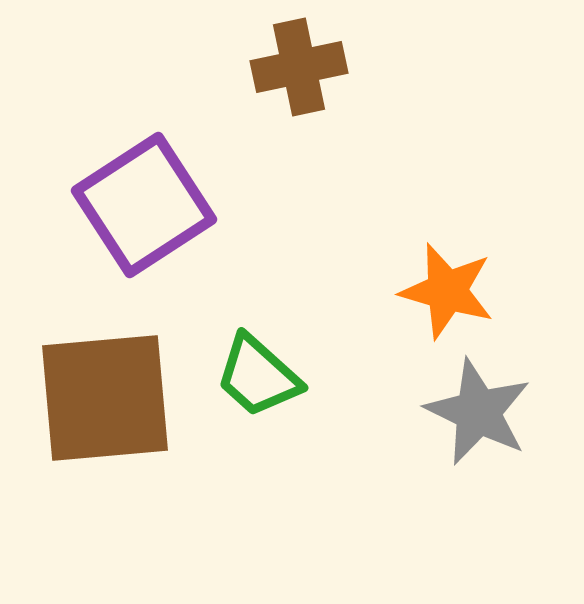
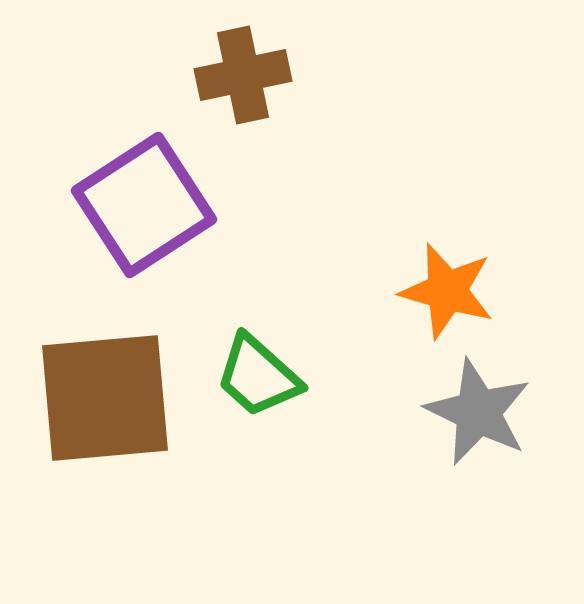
brown cross: moved 56 px left, 8 px down
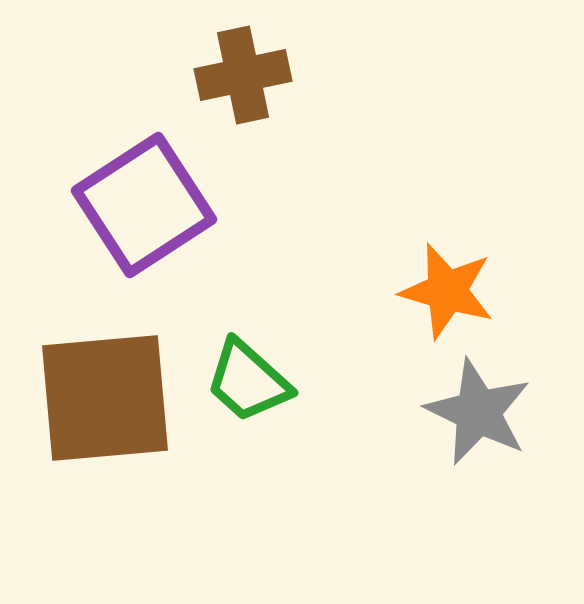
green trapezoid: moved 10 px left, 5 px down
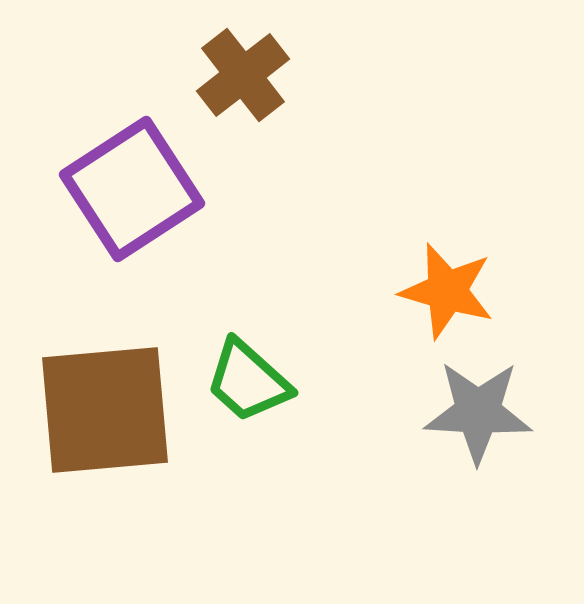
brown cross: rotated 26 degrees counterclockwise
purple square: moved 12 px left, 16 px up
brown square: moved 12 px down
gray star: rotated 23 degrees counterclockwise
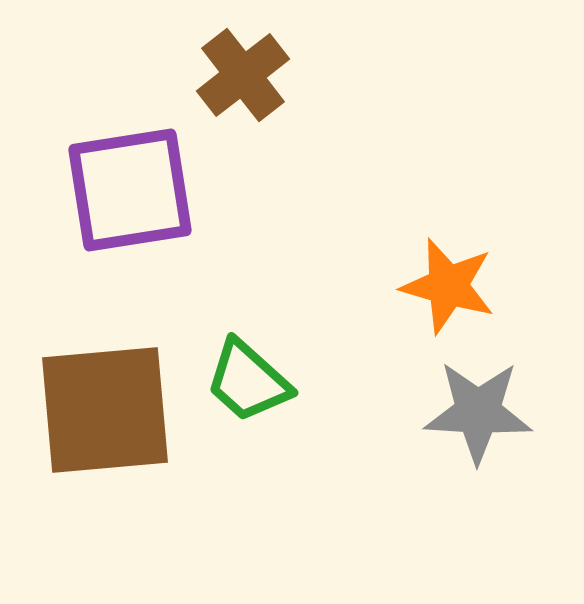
purple square: moved 2 px left, 1 px down; rotated 24 degrees clockwise
orange star: moved 1 px right, 5 px up
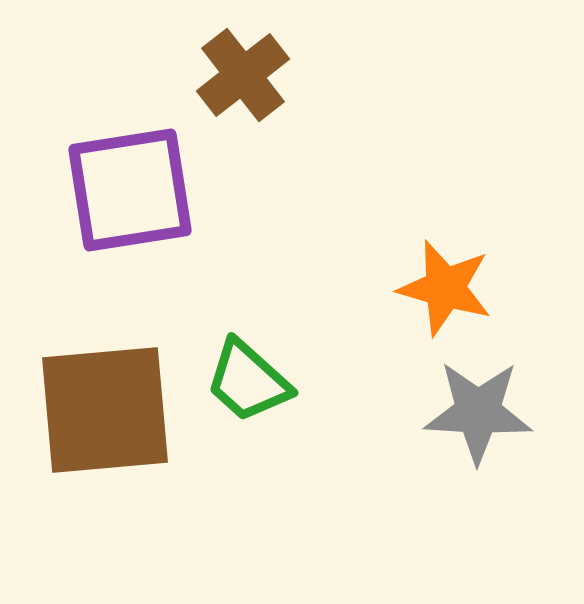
orange star: moved 3 px left, 2 px down
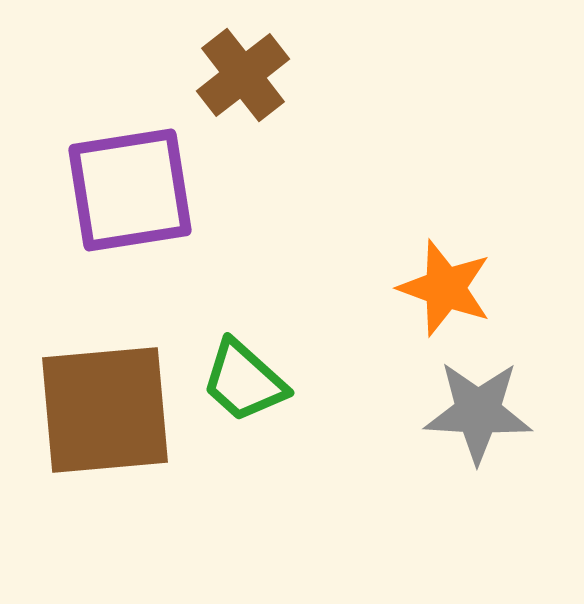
orange star: rotated 4 degrees clockwise
green trapezoid: moved 4 px left
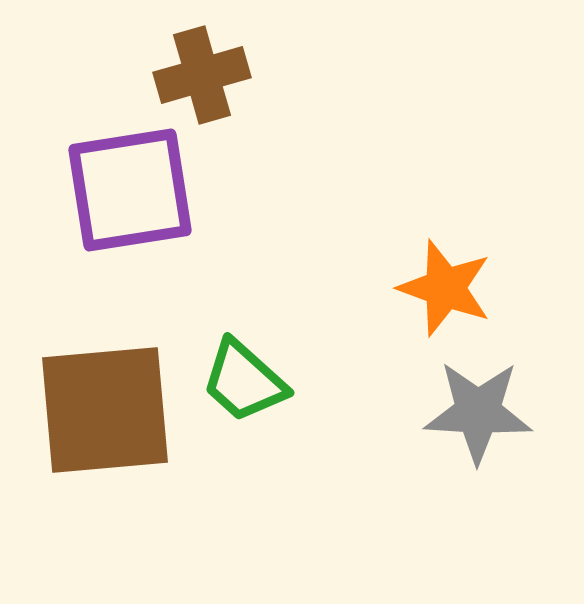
brown cross: moved 41 px left; rotated 22 degrees clockwise
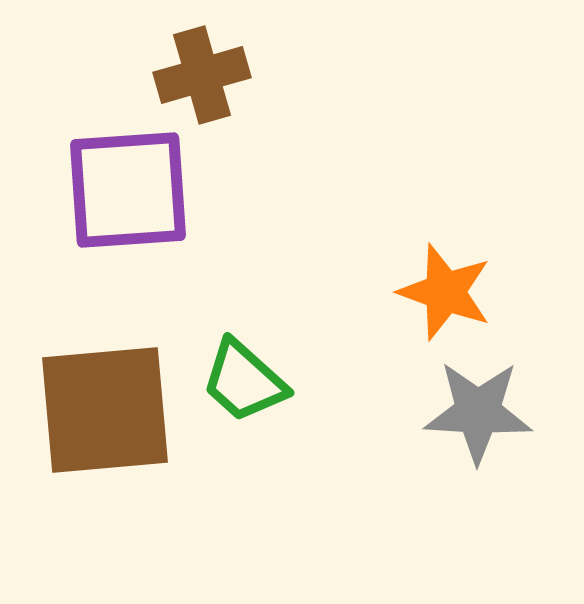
purple square: moved 2 px left; rotated 5 degrees clockwise
orange star: moved 4 px down
